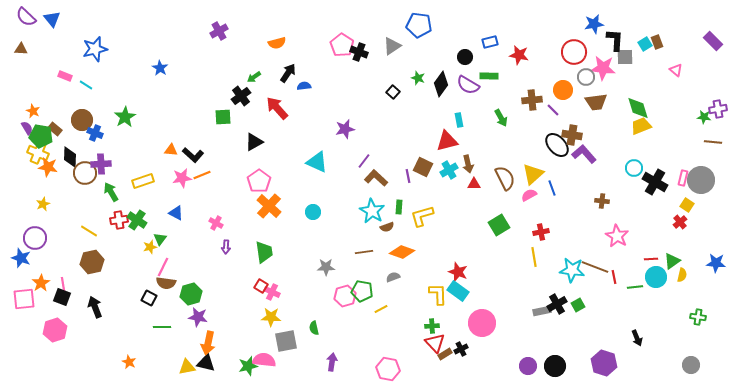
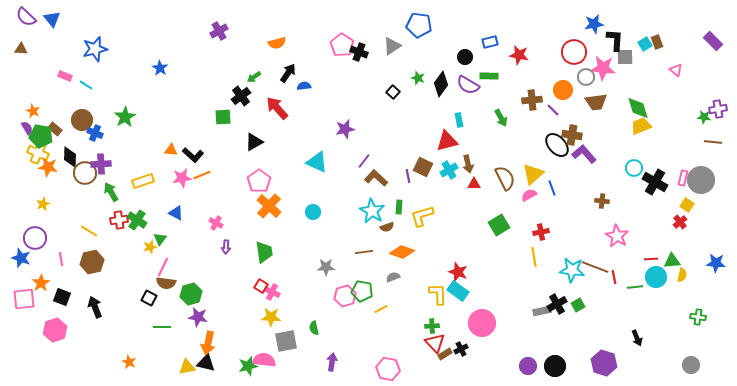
green triangle at (672, 261): rotated 30 degrees clockwise
pink line at (63, 284): moved 2 px left, 25 px up
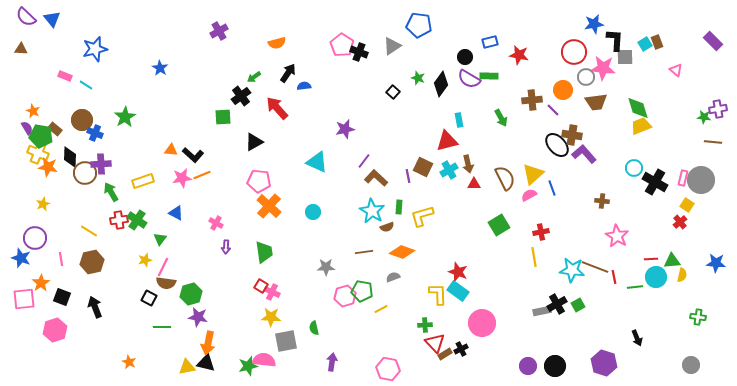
purple semicircle at (468, 85): moved 1 px right, 6 px up
pink pentagon at (259, 181): rotated 30 degrees counterclockwise
yellow star at (150, 247): moved 5 px left, 13 px down
green cross at (432, 326): moved 7 px left, 1 px up
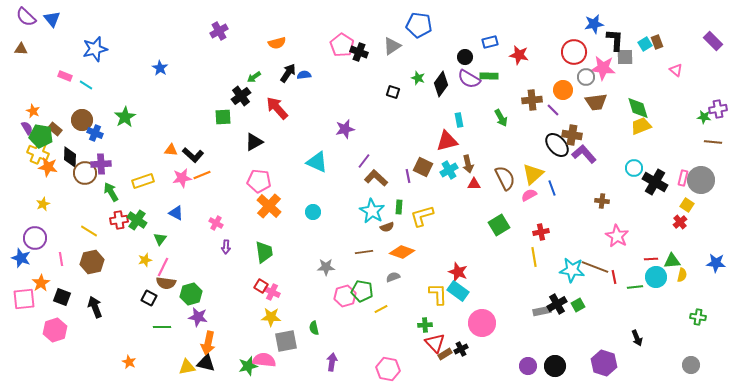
blue semicircle at (304, 86): moved 11 px up
black square at (393, 92): rotated 24 degrees counterclockwise
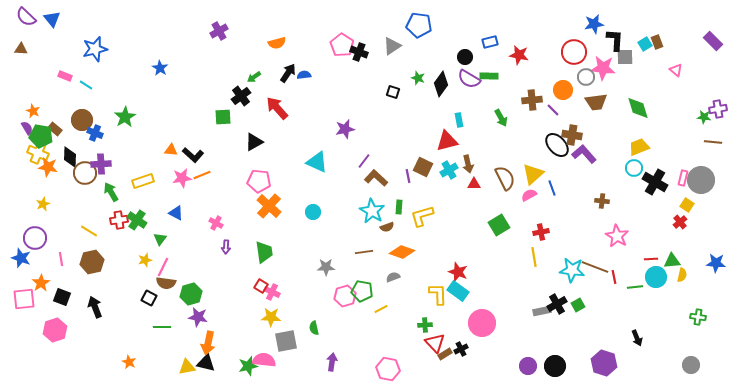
yellow trapezoid at (641, 126): moved 2 px left, 21 px down
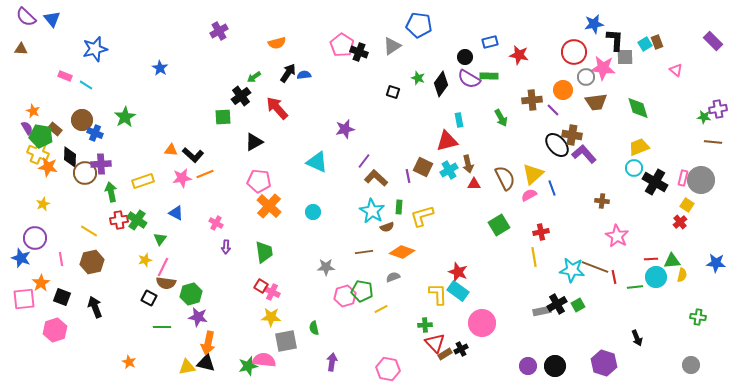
orange line at (202, 175): moved 3 px right, 1 px up
green arrow at (111, 192): rotated 18 degrees clockwise
